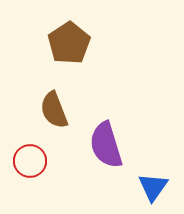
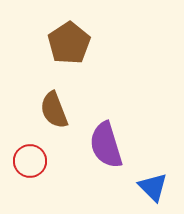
blue triangle: rotated 20 degrees counterclockwise
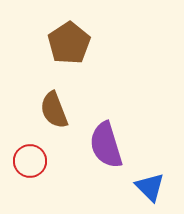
blue triangle: moved 3 px left
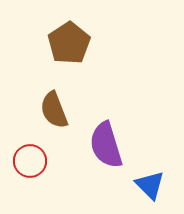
blue triangle: moved 2 px up
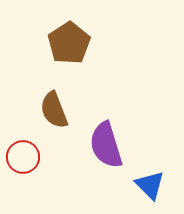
red circle: moved 7 px left, 4 px up
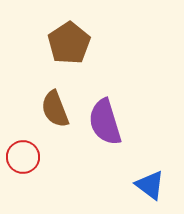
brown semicircle: moved 1 px right, 1 px up
purple semicircle: moved 1 px left, 23 px up
blue triangle: rotated 8 degrees counterclockwise
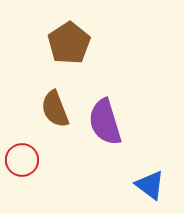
red circle: moved 1 px left, 3 px down
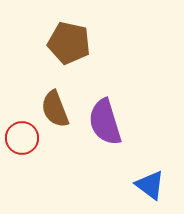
brown pentagon: rotated 27 degrees counterclockwise
red circle: moved 22 px up
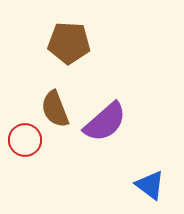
brown pentagon: rotated 9 degrees counterclockwise
purple semicircle: rotated 114 degrees counterclockwise
red circle: moved 3 px right, 2 px down
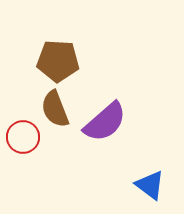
brown pentagon: moved 11 px left, 18 px down
red circle: moved 2 px left, 3 px up
